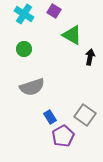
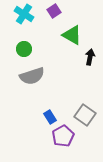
purple square: rotated 24 degrees clockwise
gray semicircle: moved 11 px up
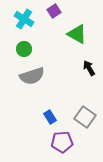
cyan cross: moved 5 px down
green triangle: moved 5 px right, 1 px up
black arrow: moved 1 px left, 11 px down; rotated 42 degrees counterclockwise
gray square: moved 2 px down
purple pentagon: moved 1 px left, 6 px down; rotated 25 degrees clockwise
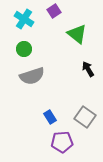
green triangle: rotated 10 degrees clockwise
black arrow: moved 1 px left, 1 px down
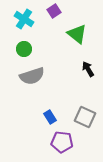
gray square: rotated 10 degrees counterclockwise
purple pentagon: rotated 10 degrees clockwise
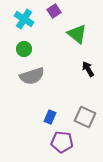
blue rectangle: rotated 56 degrees clockwise
